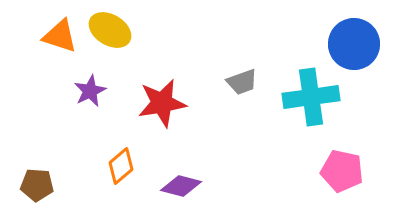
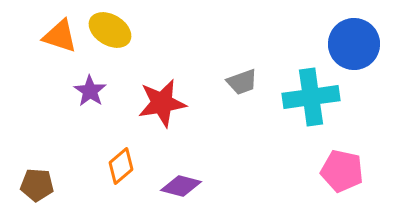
purple star: rotated 12 degrees counterclockwise
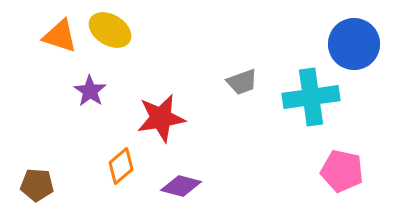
red star: moved 1 px left, 15 px down
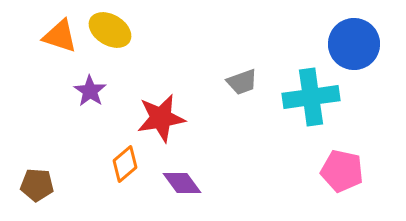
orange diamond: moved 4 px right, 2 px up
purple diamond: moved 1 px right, 3 px up; rotated 39 degrees clockwise
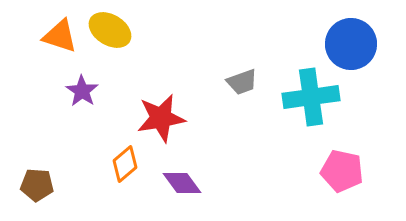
blue circle: moved 3 px left
purple star: moved 8 px left
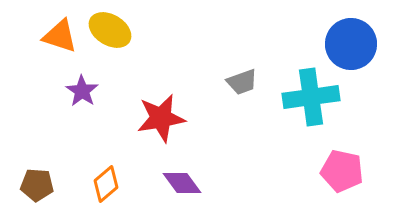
orange diamond: moved 19 px left, 20 px down
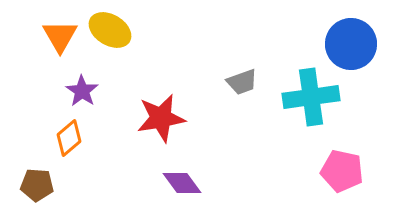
orange triangle: rotated 42 degrees clockwise
orange diamond: moved 37 px left, 46 px up
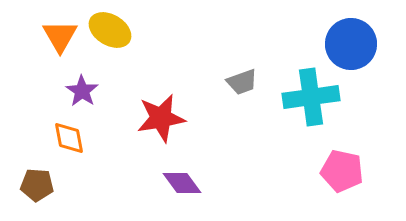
orange diamond: rotated 60 degrees counterclockwise
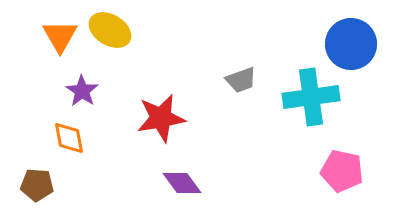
gray trapezoid: moved 1 px left, 2 px up
